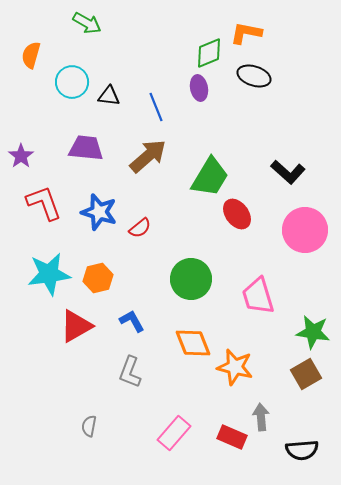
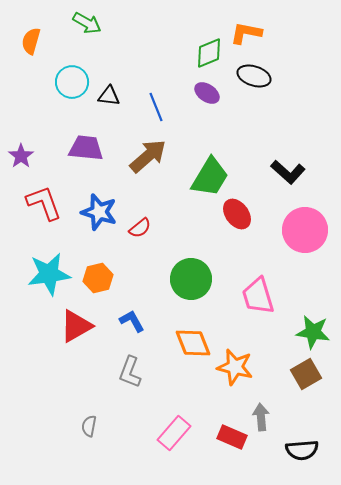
orange semicircle: moved 14 px up
purple ellipse: moved 8 px right, 5 px down; rotated 45 degrees counterclockwise
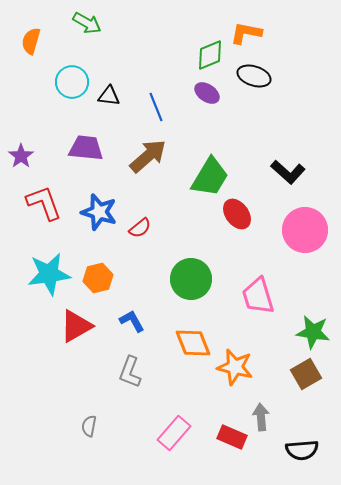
green diamond: moved 1 px right, 2 px down
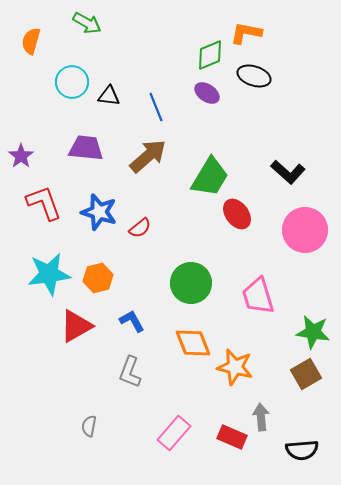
green circle: moved 4 px down
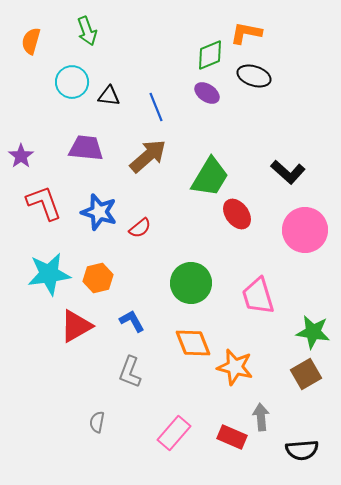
green arrow: moved 8 px down; rotated 40 degrees clockwise
gray semicircle: moved 8 px right, 4 px up
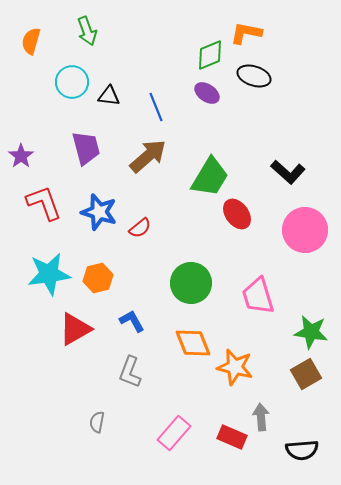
purple trapezoid: rotated 69 degrees clockwise
red triangle: moved 1 px left, 3 px down
green star: moved 2 px left
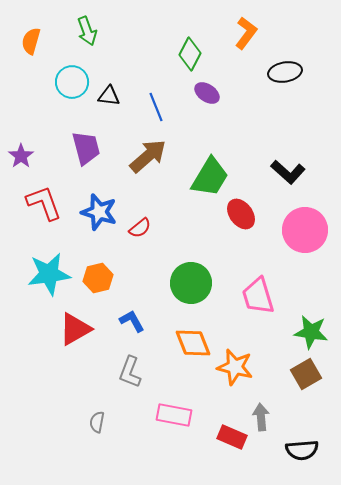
orange L-shape: rotated 116 degrees clockwise
green diamond: moved 20 px left, 1 px up; rotated 40 degrees counterclockwise
black ellipse: moved 31 px right, 4 px up; rotated 28 degrees counterclockwise
red ellipse: moved 4 px right
pink rectangle: moved 18 px up; rotated 60 degrees clockwise
